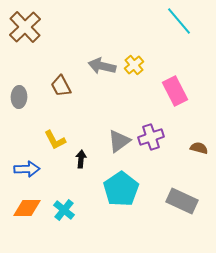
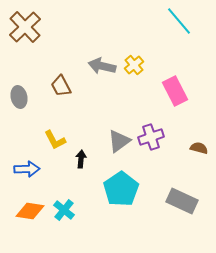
gray ellipse: rotated 15 degrees counterclockwise
orange diamond: moved 3 px right, 3 px down; rotated 8 degrees clockwise
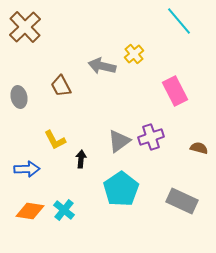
yellow cross: moved 11 px up
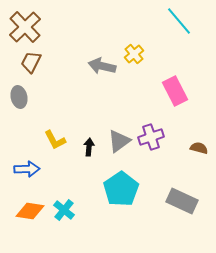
brown trapezoid: moved 30 px left, 24 px up; rotated 55 degrees clockwise
black arrow: moved 8 px right, 12 px up
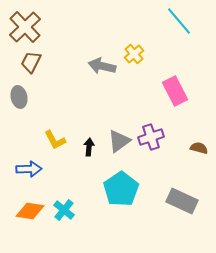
blue arrow: moved 2 px right
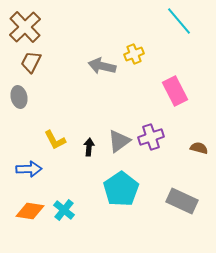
yellow cross: rotated 18 degrees clockwise
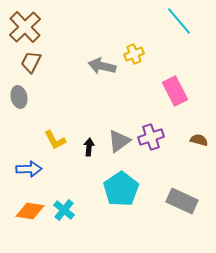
brown semicircle: moved 8 px up
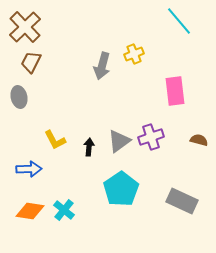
gray arrow: rotated 88 degrees counterclockwise
pink rectangle: rotated 20 degrees clockwise
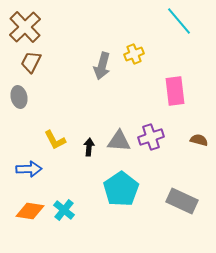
gray triangle: rotated 40 degrees clockwise
